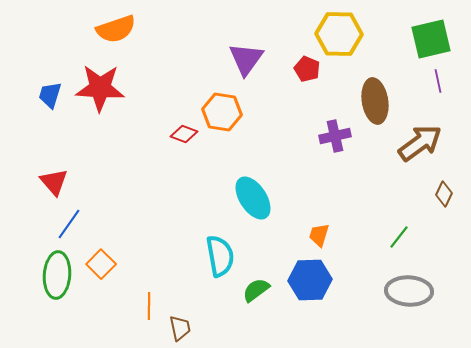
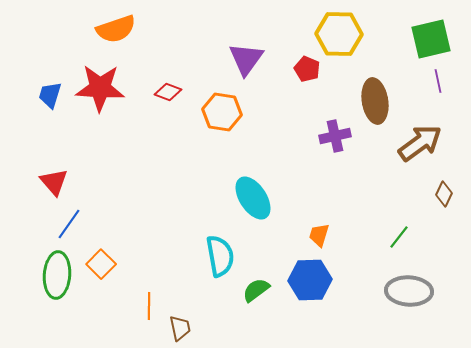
red diamond: moved 16 px left, 42 px up
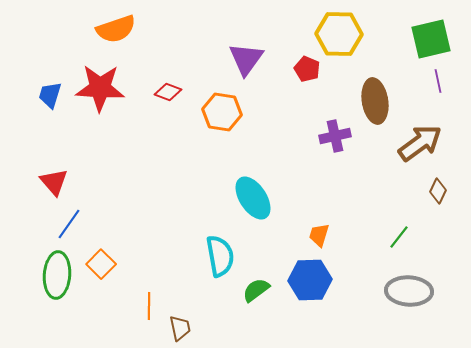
brown diamond: moved 6 px left, 3 px up
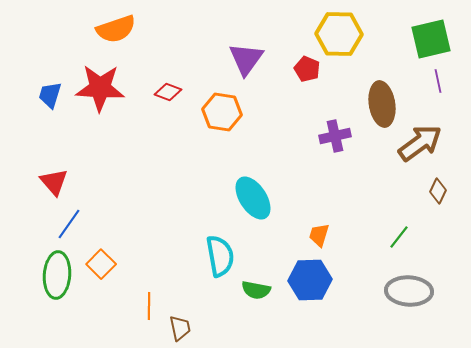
brown ellipse: moved 7 px right, 3 px down
green semicircle: rotated 132 degrees counterclockwise
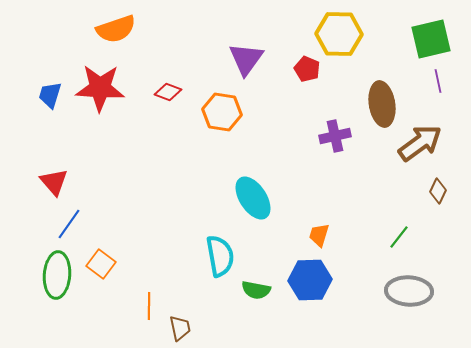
orange square: rotated 8 degrees counterclockwise
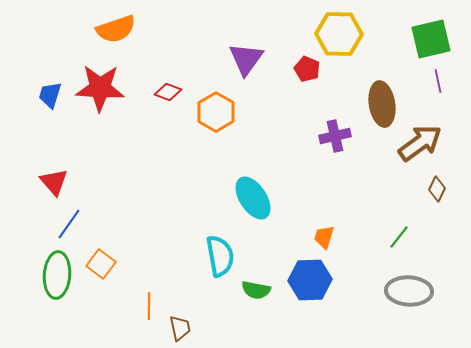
orange hexagon: moved 6 px left; rotated 21 degrees clockwise
brown diamond: moved 1 px left, 2 px up
orange trapezoid: moved 5 px right, 2 px down
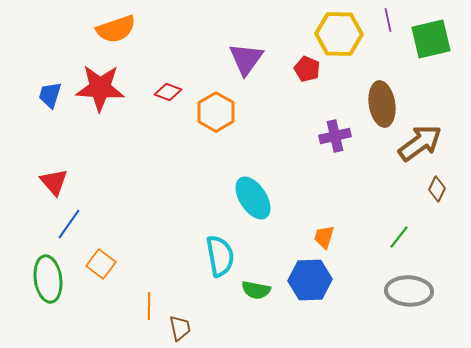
purple line: moved 50 px left, 61 px up
green ellipse: moved 9 px left, 4 px down; rotated 12 degrees counterclockwise
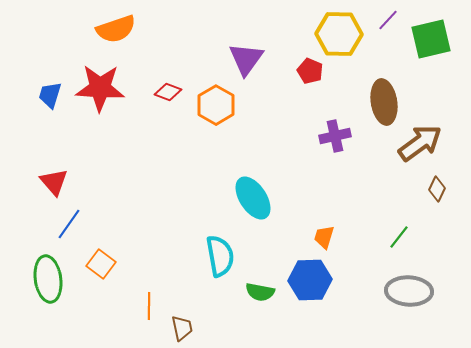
purple line: rotated 55 degrees clockwise
red pentagon: moved 3 px right, 2 px down
brown ellipse: moved 2 px right, 2 px up
orange hexagon: moved 7 px up
green semicircle: moved 4 px right, 2 px down
brown trapezoid: moved 2 px right
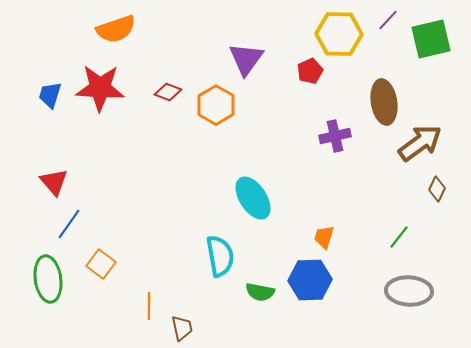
red pentagon: rotated 25 degrees clockwise
